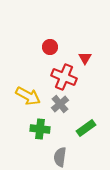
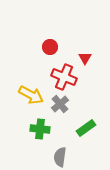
yellow arrow: moved 3 px right, 1 px up
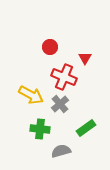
gray semicircle: moved 1 px right, 6 px up; rotated 66 degrees clockwise
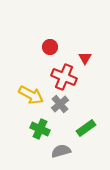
green cross: rotated 18 degrees clockwise
